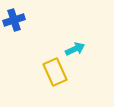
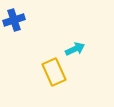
yellow rectangle: moved 1 px left
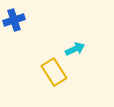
yellow rectangle: rotated 8 degrees counterclockwise
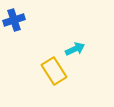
yellow rectangle: moved 1 px up
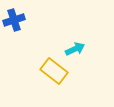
yellow rectangle: rotated 20 degrees counterclockwise
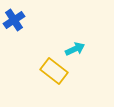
blue cross: rotated 15 degrees counterclockwise
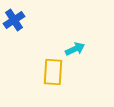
yellow rectangle: moved 1 px left, 1 px down; rotated 56 degrees clockwise
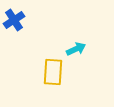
cyan arrow: moved 1 px right
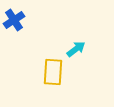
cyan arrow: rotated 12 degrees counterclockwise
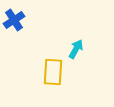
cyan arrow: rotated 24 degrees counterclockwise
